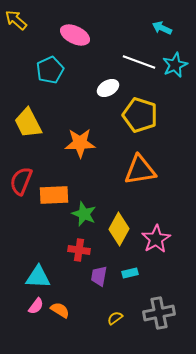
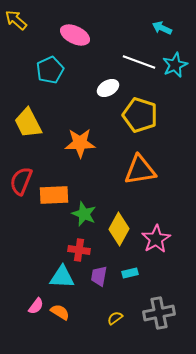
cyan triangle: moved 24 px right
orange semicircle: moved 2 px down
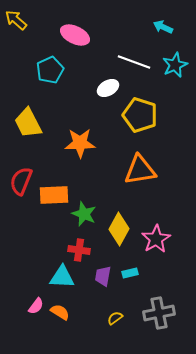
cyan arrow: moved 1 px right, 1 px up
white line: moved 5 px left
purple trapezoid: moved 4 px right
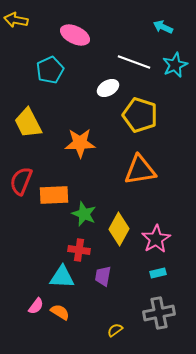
yellow arrow: rotated 30 degrees counterclockwise
cyan rectangle: moved 28 px right
yellow semicircle: moved 12 px down
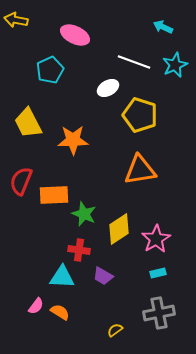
orange star: moved 7 px left, 3 px up
yellow diamond: rotated 28 degrees clockwise
purple trapezoid: rotated 70 degrees counterclockwise
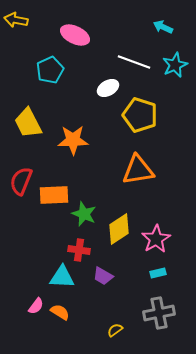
orange triangle: moved 2 px left
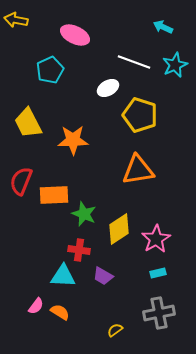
cyan triangle: moved 1 px right, 1 px up
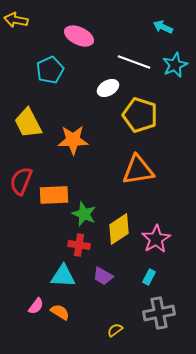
pink ellipse: moved 4 px right, 1 px down
red cross: moved 5 px up
cyan rectangle: moved 9 px left, 4 px down; rotated 49 degrees counterclockwise
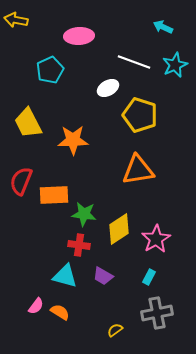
pink ellipse: rotated 28 degrees counterclockwise
green star: rotated 15 degrees counterclockwise
cyan triangle: moved 2 px right; rotated 12 degrees clockwise
gray cross: moved 2 px left
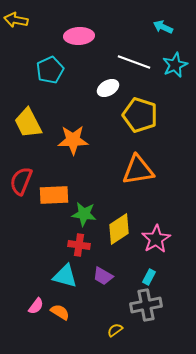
gray cross: moved 11 px left, 8 px up
